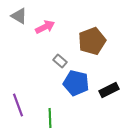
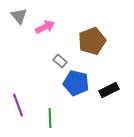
gray triangle: rotated 18 degrees clockwise
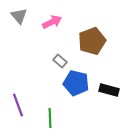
pink arrow: moved 7 px right, 5 px up
black rectangle: rotated 42 degrees clockwise
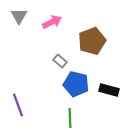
gray triangle: rotated 12 degrees clockwise
blue pentagon: moved 1 px down
green line: moved 20 px right
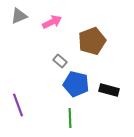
gray triangle: rotated 36 degrees clockwise
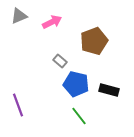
brown pentagon: moved 2 px right
green line: moved 9 px right, 2 px up; rotated 36 degrees counterclockwise
